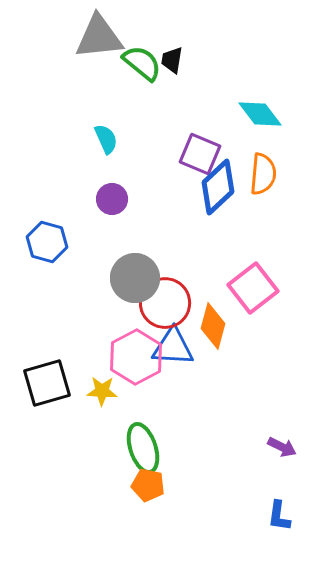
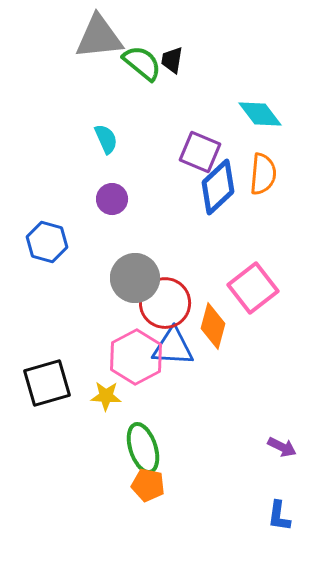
purple square: moved 2 px up
yellow star: moved 4 px right, 5 px down
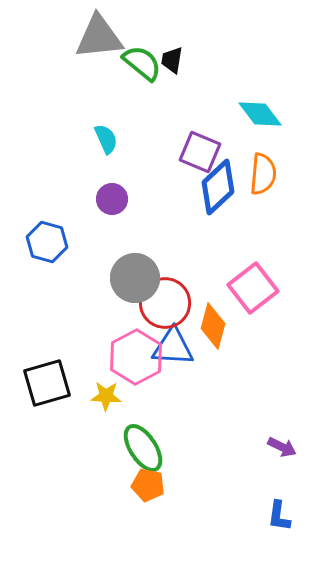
green ellipse: rotated 15 degrees counterclockwise
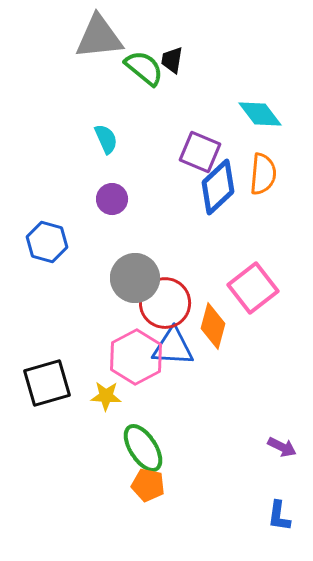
green semicircle: moved 2 px right, 5 px down
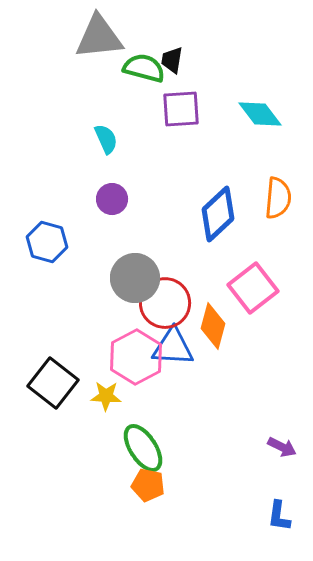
green semicircle: rotated 24 degrees counterclockwise
purple square: moved 19 px left, 43 px up; rotated 27 degrees counterclockwise
orange semicircle: moved 15 px right, 24 px down
blue diamond: moved 27 px down
black square: moved 6 px right; rotated 36 degrees counterclockwise
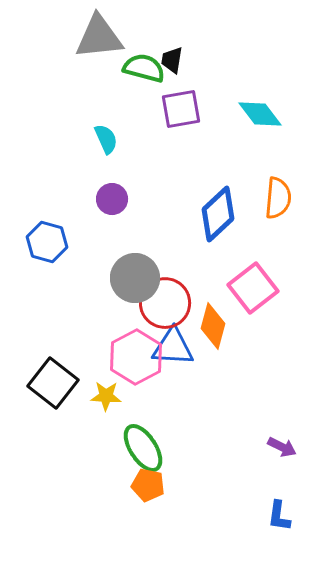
purple square: rotated 6 degrees counterclockwise
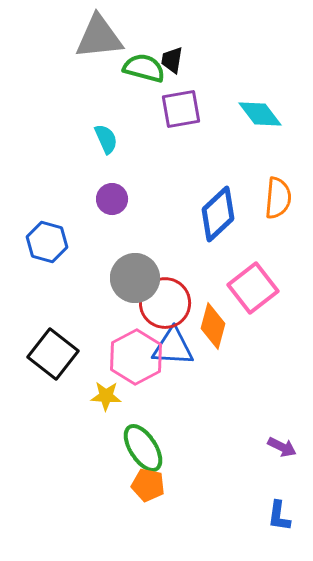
black square: moved 29 px up
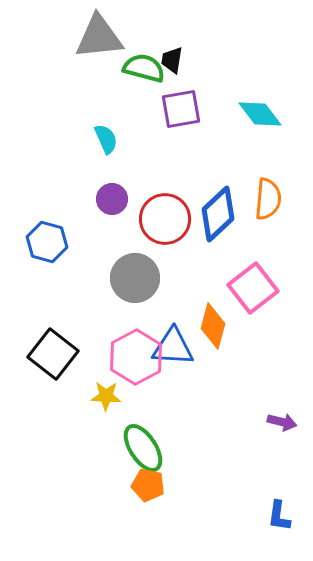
orange semicircle: moved 10 px left, 1 px down
red circle: moved 84 px up
purple arrow: moved 25 px up; rotated 12 degrees counterclockwise
